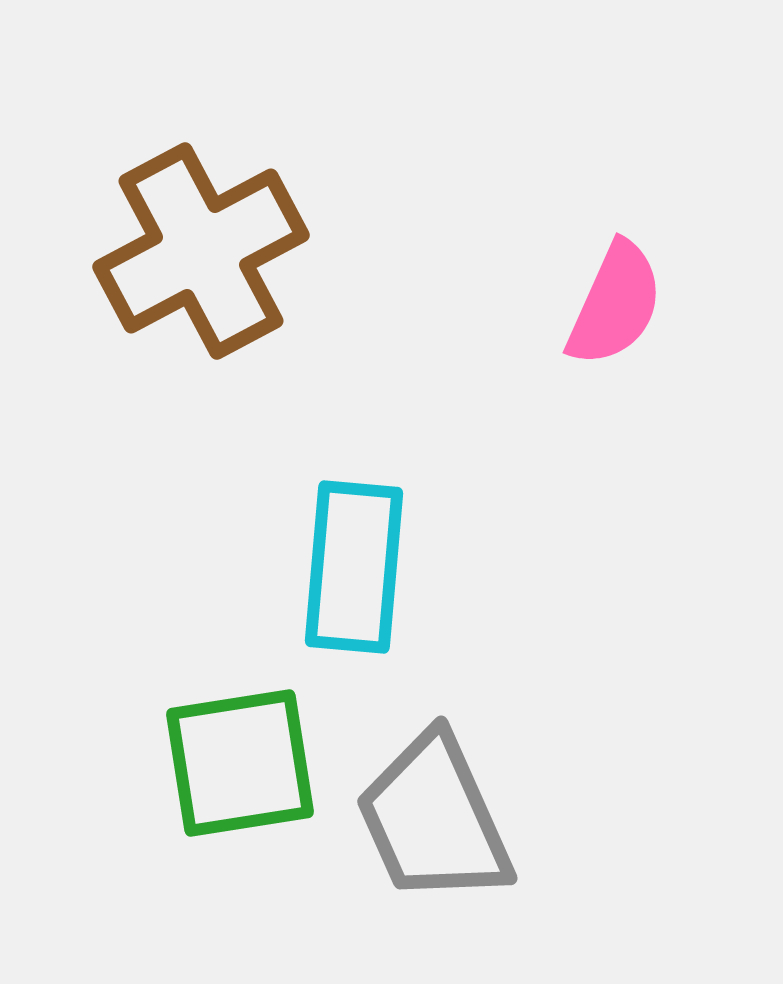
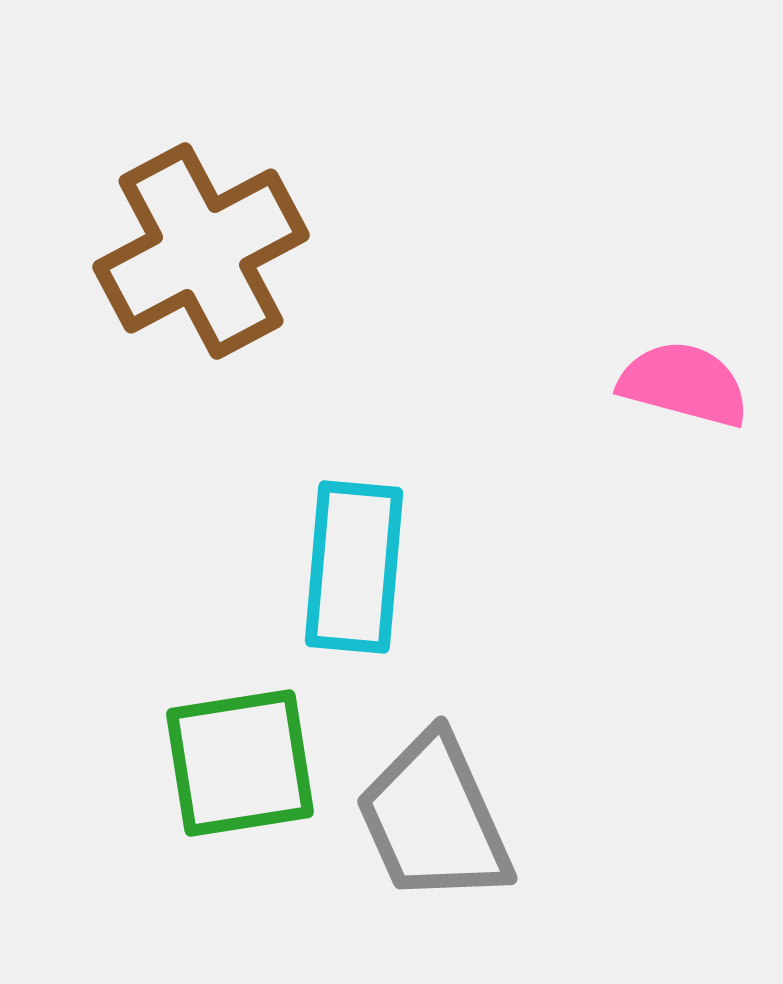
pink semicircle: moved 69 px right, 80 px down; rotated 99 degrees counterclockwise
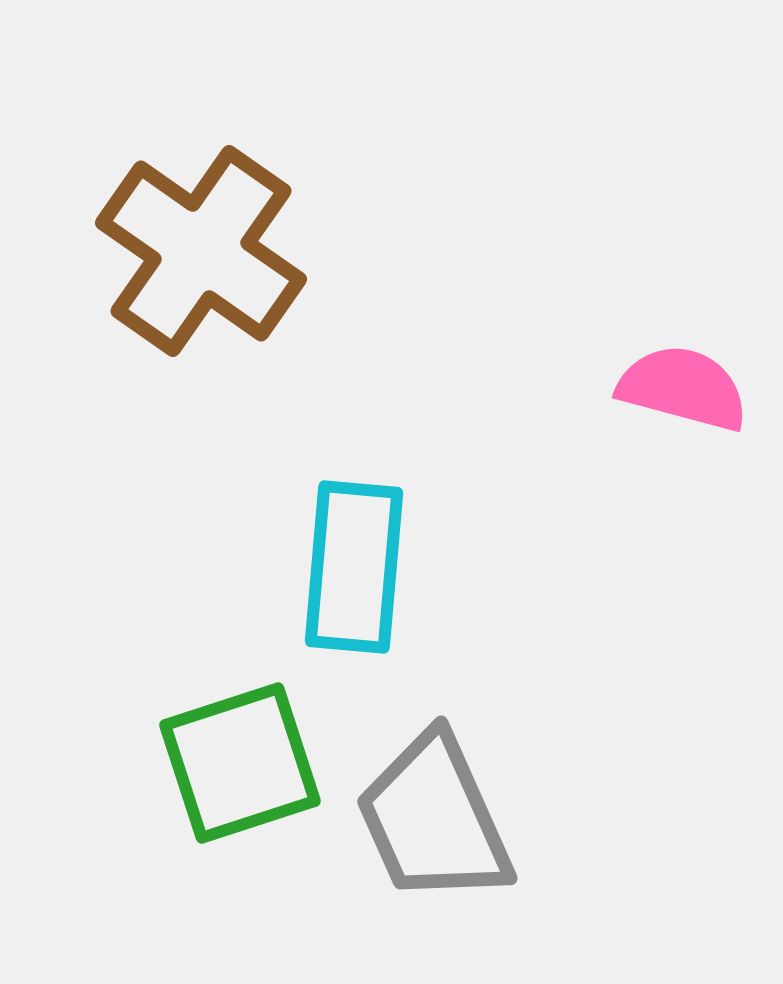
brown cross: rotated 27 degrees counterclockwise
pink semicircle: moved 1 px left, 4 px down
green square: rotated 9 degrees counterclockwise
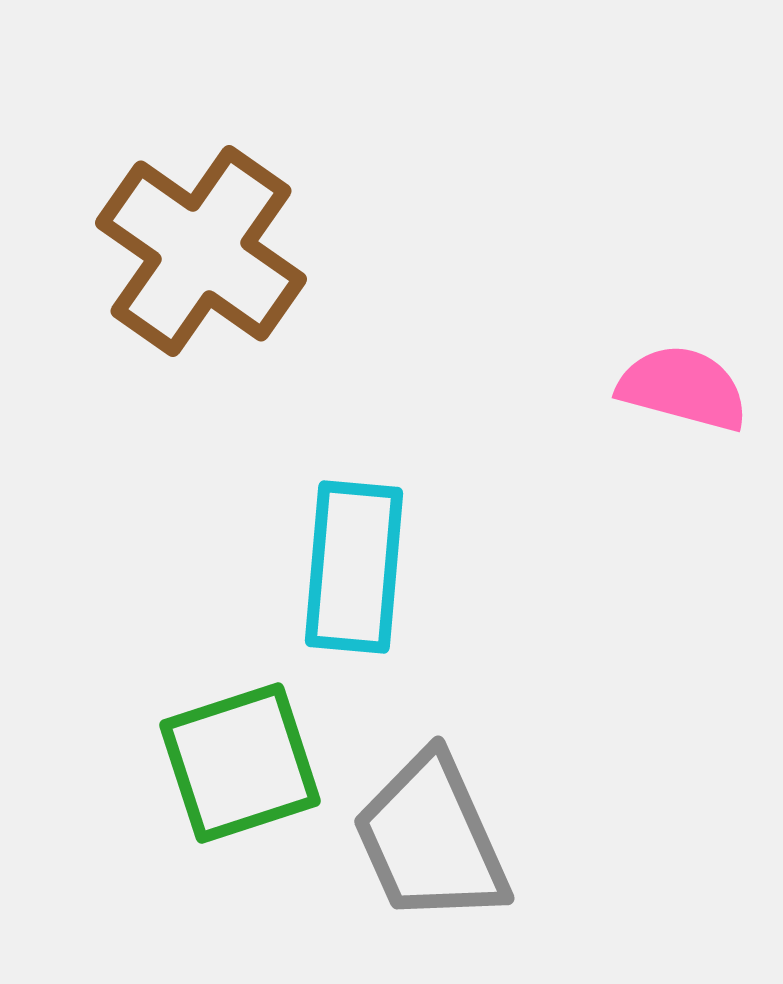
gray trapezoid: moved 3 px left, 20 px down
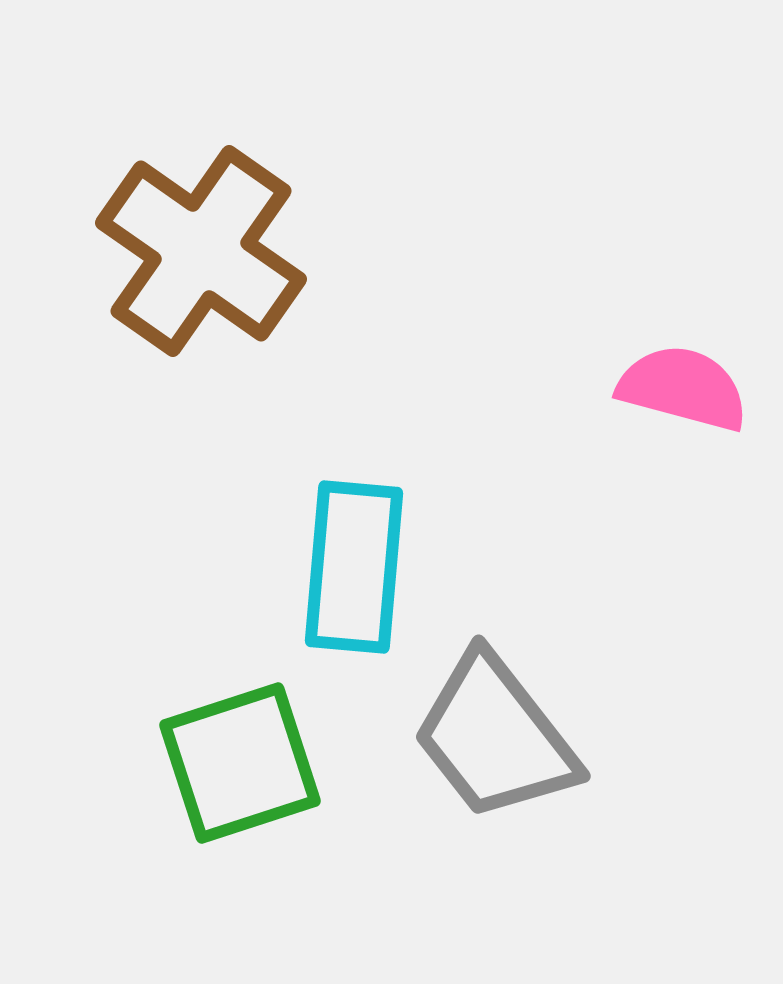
gray trapezoid: moved 64 px right, 102 px up; rotated 14 degrees counterclockwise
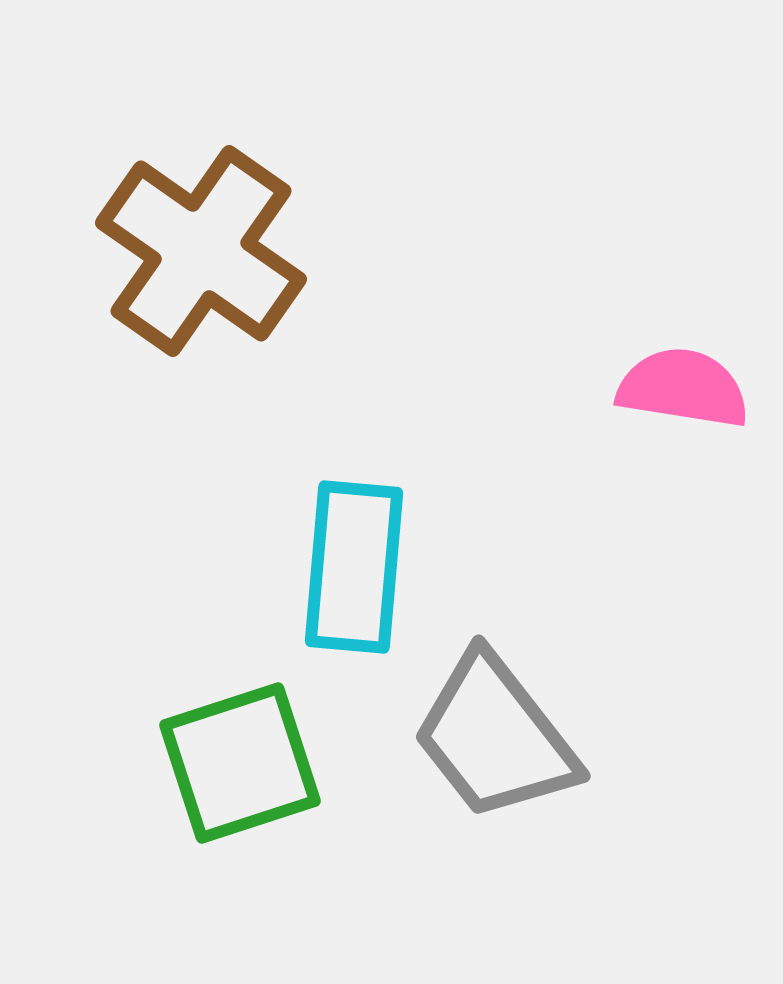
pink semicircle: rotated 6 degrees counterclockwise
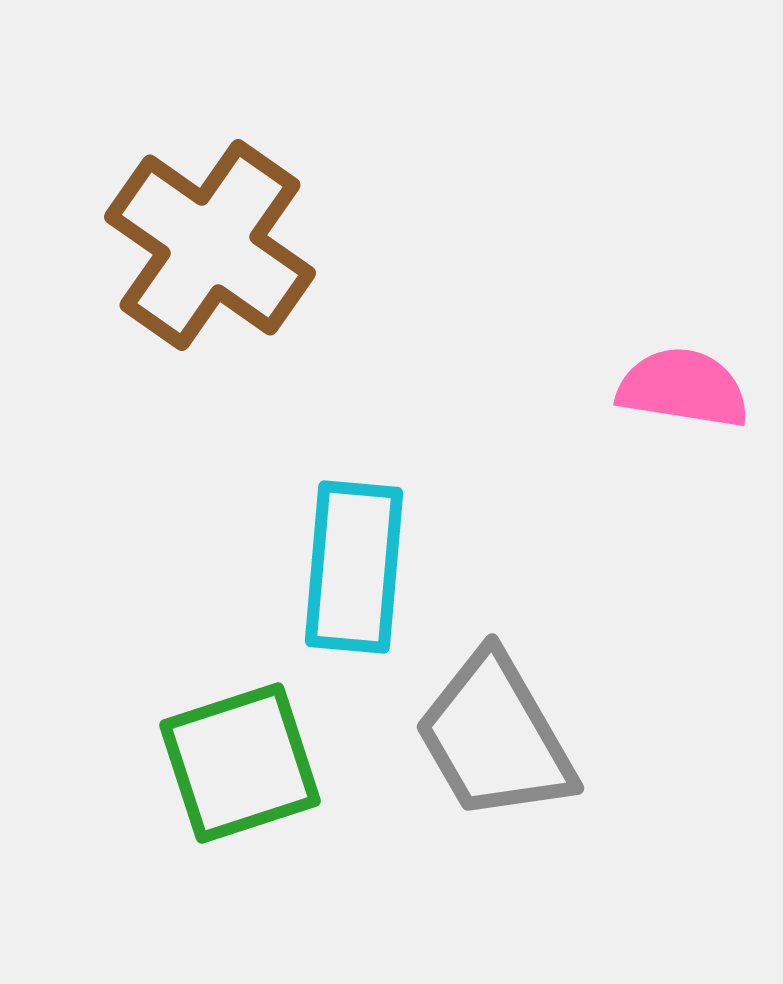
brown cross: moved 9 px right, 6 px up
gray trapezoid: rotated 8 degrees clockwise
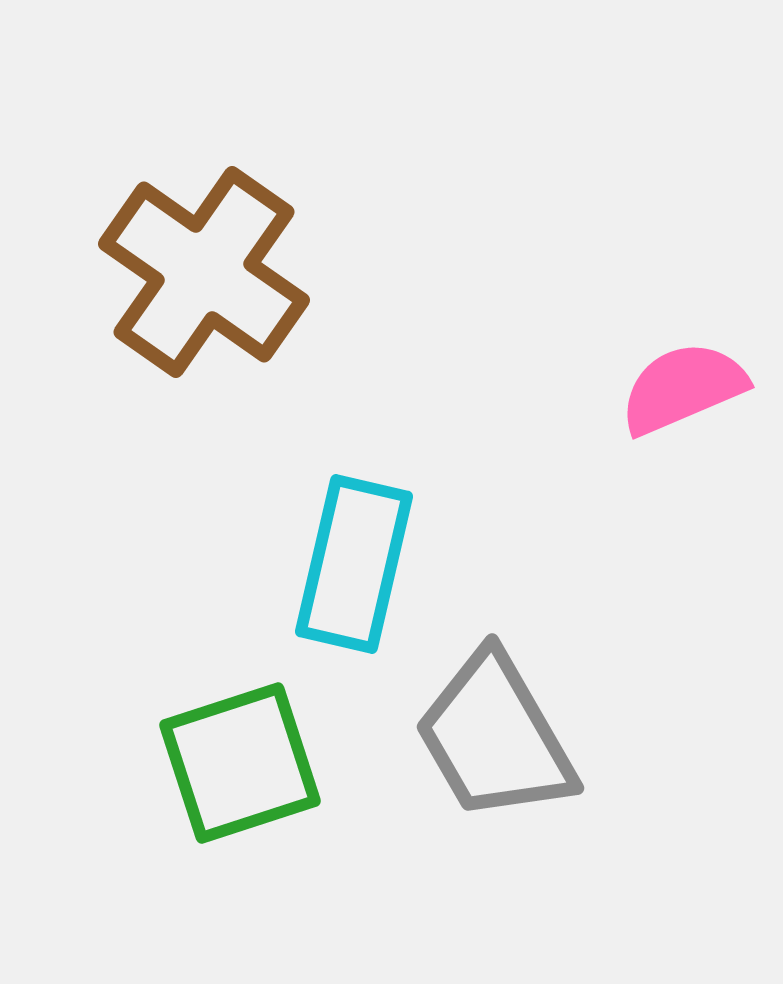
brown cross: moved 6 px left, 27 px down
pink semicircle: rotated 32 degrees counterclockwise
cyan rectangle: moved 3 px up; rotated 8 degrees clockwise
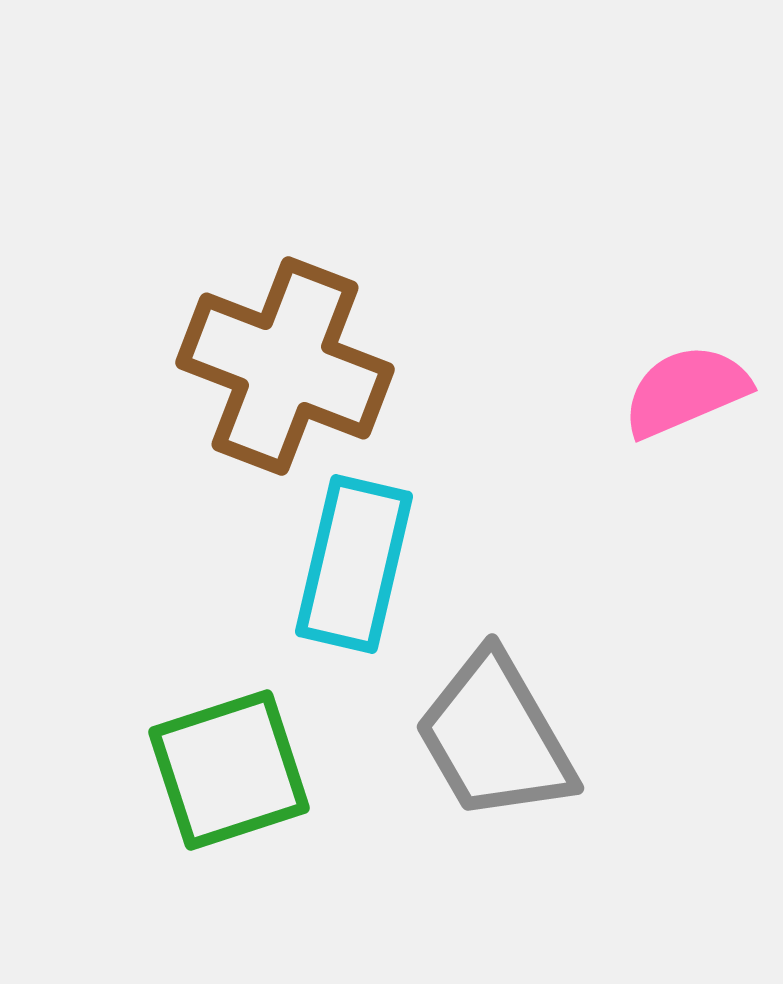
brown cross: moved 81 px right, 94 px down; rotated 14 degrees counterclockwise
pink semicircle: moved 3 px right, 3 px down
green square: moved 11 px left, 7 px down
